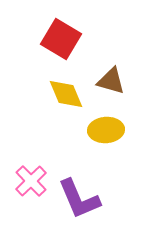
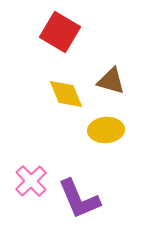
red square: moved 1 px left, 7 px up
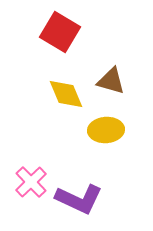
pink cross: moved 1 px down
purple L-shape: rotated 42 degrees counterclockwise
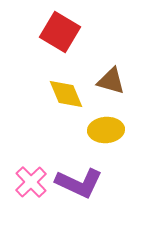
purple L-shape: moved 16 px up
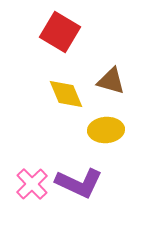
pink cross: moved 1 px right, 2 px down
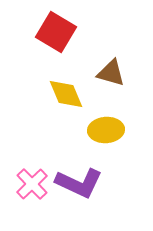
red square: moved 4 px left
brown triangle: moved 8 px up
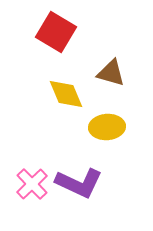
yellow ellipse: moved 1 px right, 3 px up
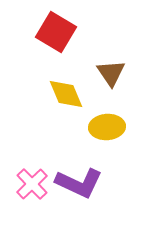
brown triangle: rotated 40 degrees clockwise
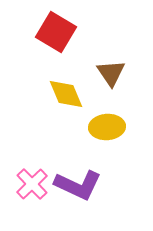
purple L-shape: moved 1 px left, 2 px down
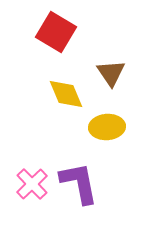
purple L-shape: moved 1 px right, 2 px up; rotated 126 degrees counterclockwise
